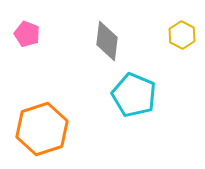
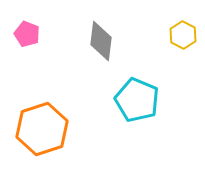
yellow hexagon: moved 1 px right
gray diamond: moved 6 px left
cyan pentagon: moved 3 px right, 5 px down
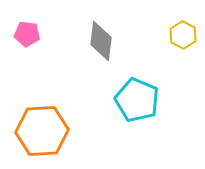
pink pentagon: rotated 15 degrees counterclockwise
orange hexagon: moved 2 px down; rotated 15 degrees clockwise
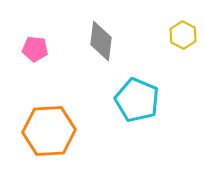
pink pentagon: moved 8 px right, 15 px down
orange hexagon: moved 7 px right
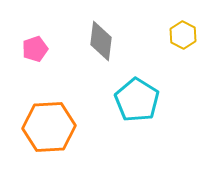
pink pentagon: rotated 25 degrees counterclockwise
cyan pentagon: rotated 9 degrees clockwise
orange hexagon: moved 4 px up
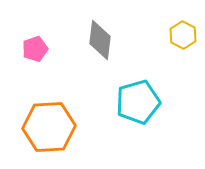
gray diamond: moved 1 px left, 1 px up
cyan pentagon: moved 1 px right, 2 px down; rotated 24 degrees clockwise
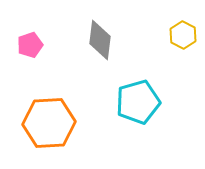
pink pentagon: moved 5 px left, 4 px up
orange hexagon: moved 4 px up
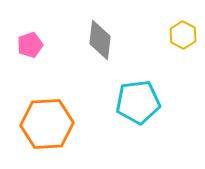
cyan pentagon: rotated 9 degrees clockwise
orange hexagon: moved 2 px left, 1 px down
